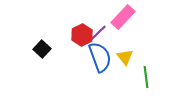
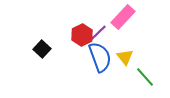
green line: moved 1 px left; rotated 35 degrees counterclockwise
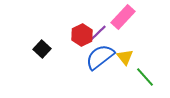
blue semicircle: rotated 108 degrees counterclockwise
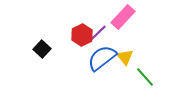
blue semicircle: moved 2 px right, 1 px down
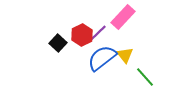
black square: moved 16 px right, 6 px up
yellow triangle: moved 2 px up
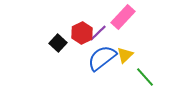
red hexagon: moved 2 px up
yellow triangle: rotated 24 degrees clockwise
